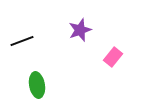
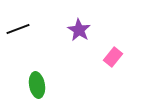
purple star: moved 1 px left; rotated 20 degrees counterclockwise
black line: moved 4 px left, 12 px up
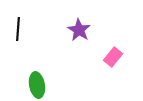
black line: rotated 65 degrees counterclockwise
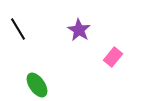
black line: rotated 35 degrees counterclockwise
green ellipse: rotated 25 degrees counterclockwise
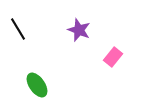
purple star: rotated 10 degrees counterclockwise
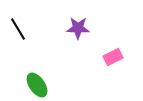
purple star: moved 1 px left, 2 px up; rotated 20 degrees counterclockwise
pink rectangle: rotated 24 degrees clockwise
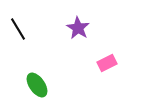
purple star: rotated 30 degrees clockwise
pink rectangle: moved 6 px left, 6 px down
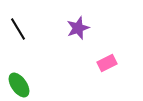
purple star: rotated 20 degrees clockwise
green ellipse: moved 18 px left
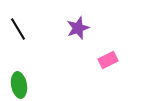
pink rectangle: moved 1 px right, 3 px up
green ellipse: rotated 25 degrees clockwise
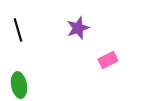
black line: moved 1 px down; rotated 15 degrees clockwise
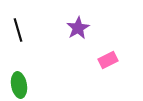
purple star: rotated 10 degrees counterclockwise
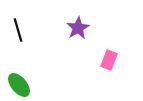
pink rectangle: moved 1 px right; rotated 42 degrees counterclockwise
green ellipse: rotated 30 degrees counterclockwise
